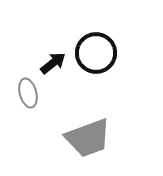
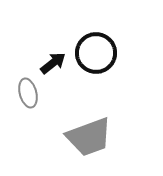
gray trapezoid: moved 1 px right, 1 px up
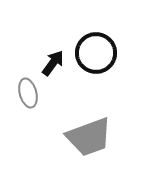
black arrow: rotated 16 degrees counterclockwise
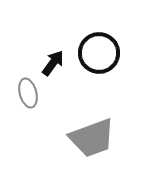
black circle: moved 3 px right
gray trapezoid: moved 3 px right, 1 px down
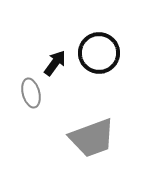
black arrow: moved 2 px right
gray ellipse: moved 3 px right
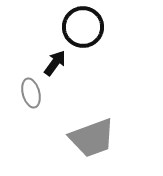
black circle: moved 16 px left, 26 px up
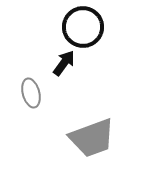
black arrow: moved 9 px right
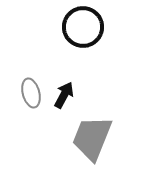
black arrow: moved 32 px down; rotated 8 degrees counterclockwise
gray trapezoid: rotated 132 degrees clockwise
